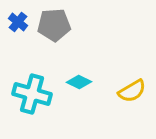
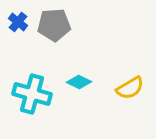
yellow semicircle: moved 2 px left, 3 px up
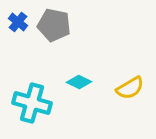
gray pentagon: rotated 16 degrees clockwise
cyan cross: moved 9 px down
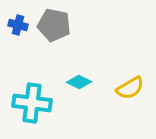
blue cross: moved 3 px down; rotated 24 degrees counterclockwise
cyan cross: rotated 9 degrees counterclockwise
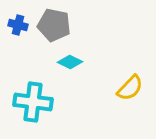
cyan diamond: moved 9 px left, 20 px up
yellow semicircle: rotated 16 degrees counterclockwise
cyan cross: moved 1 px right, 1 px up
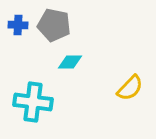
blue cross: rotated 12 degrees counterclockwise
cyan diamond: rotated 25 degrees counterclockwise
